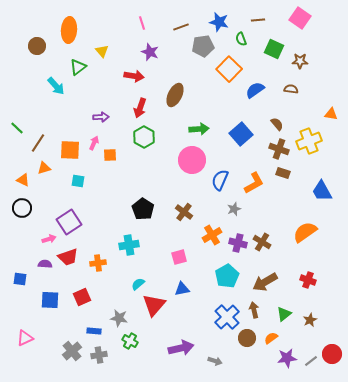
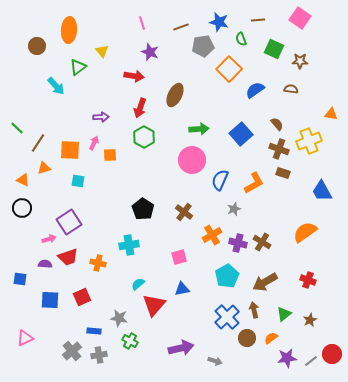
orange cross at (98, 263): rotated 21 degrees clockwise
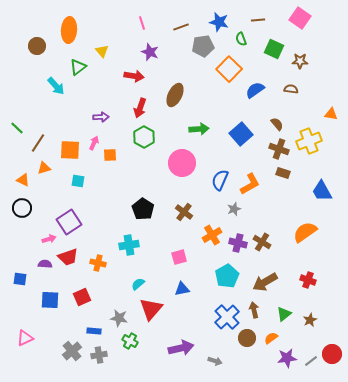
pink circle at (192, 160): moved 10 px left, 3 px down
orange L-shape at (254, 183): moved 4 px left, 1 px down
red triangle at (154, 305): moved 3 px left, 4 px down
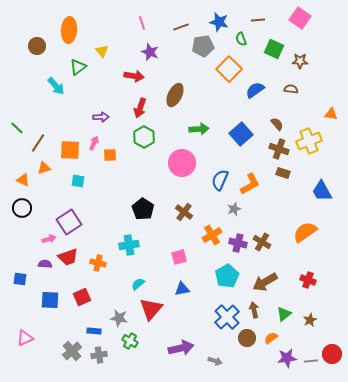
gray line at (311, 361): rotated 32 degrees clockwise
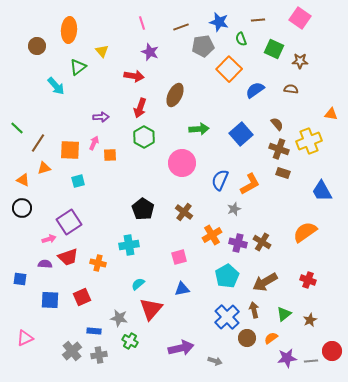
cyan square at (78, 181): rotated 24 degrees counterclockwise
red circle at (332, 354): moved 3 px up
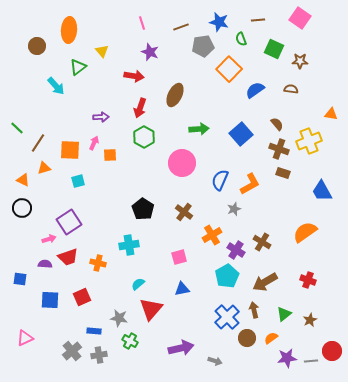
purple cross at (238, 243): moved 2 px left, 7 px down; rotated 18 degrees clockwise
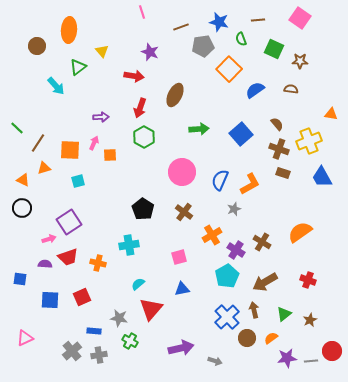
pink line at (142, 23): moved 11 px up
pink circle at (182, 163): moved 9 px down
blue trapezoid at (322, 191): moved 14 px up
orange semicircle at (305, 232): moved 5 px left
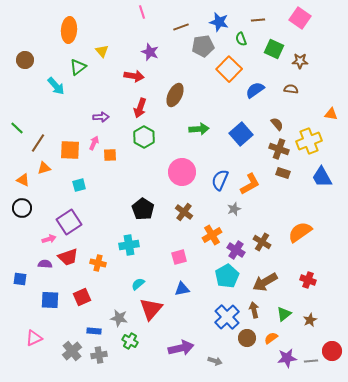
brown circle at (37, 46): moved 12 px left, 14 px down
cyan square at (78, 181): moved 1 px right, 4 px down
pink triangle at (25, 338): moved 9 px right
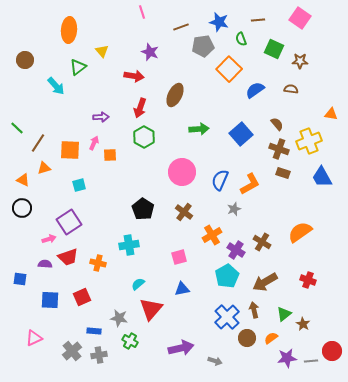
brown star at (310, 320): moved 7 px left, 4 px down; rotated 16 degrees counterclockwise
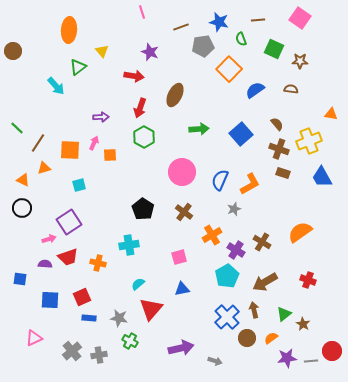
brown circle at (25, 60): moved 12 px left, 9 px up
blue rectangle at (94, 331): moved 5 px left, 13 px up
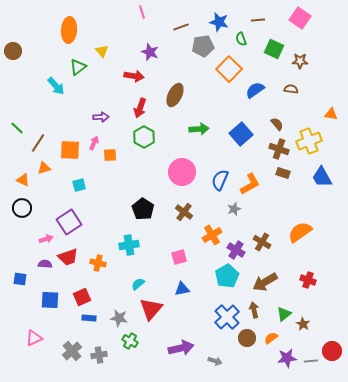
pink arrow at (49, 239): moved 3 px left
